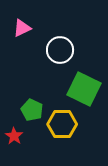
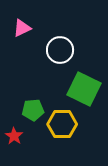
green pentagon: moved 1 px right; rotated 30 degrees counterclockwise
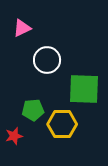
white circle: moved 13 px left, 10 px down
green square: rotated 24 degrees counterclockwise
red star: rotated 24 degrees clockwise
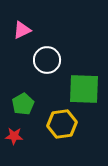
pink triangle: moved 2 px down
green pentagon: moved 10 px left, 6 px up; rotated 25 degrees counterclockwise
yellow hexagon: rotated 8 degrees counterclockwise
red star: rotated 18 degrees clockwise
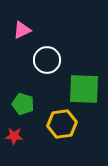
green pentagon: rotated 25 degrees counterclockwise
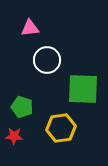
pink triangle: moved 8 px right, 2 px up; rotated 18 degrees clockwise
green square: moved 1 px left
green pentagon: moved 1 px left, 3 px down
yellow hexagon: moved 1 px left, 4 px down
